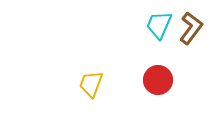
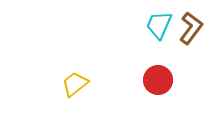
yellow trapezoid: moved 16 px left; rotated 32 degrees clockwise
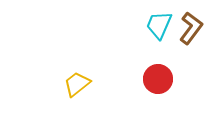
red circle: moved 1 px up
yellow trapezoid: moved 2 px right
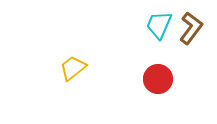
yellow trapezoid: moved 4 px left, 16 px up
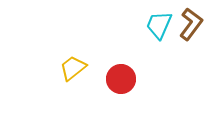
brown L-shape: moved 4 px up
red circle: moved 37 px left
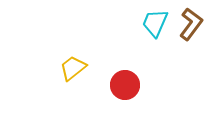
cyan trapezoid: moved 4 px left, 2 px up
red circle: moved 4 px right, 6 px down
